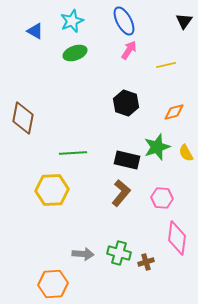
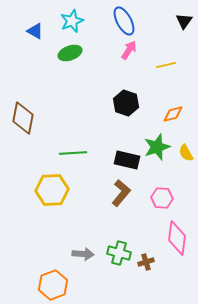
green ellipse: moved 5 px left
orange diamond: moved 1 px left, 2 px down
orange hexagon: moved 1 px down; rotated 16 degrees counterclockwise
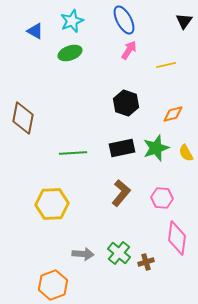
blue ellipse: moved 1 px up
green star: moved 1 px left, 1 px down
black rectangle: moved 5 px left, 12 px up; rotated 25 degrees counterclockwise
yellow hexagon: moved 14 px down
green cross: rotated 25 degrees clockwise
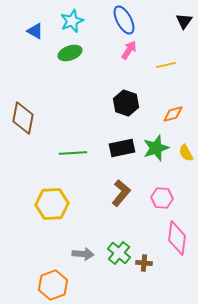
brown cross: moved 2 px left, 1 px down; rotated 21 degrees clockwise
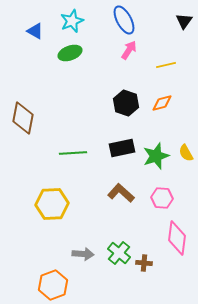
orange diamond: moved 11 px left, 11 px up
green star: moved 8 px down
brown L-shape: rotated 88 degrees counterclockwise
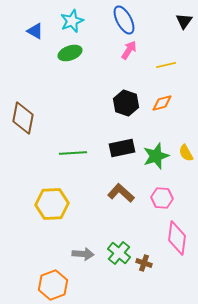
brown cross: rotated 14 degrees clockwise
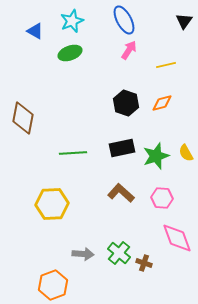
pink diamond: rotated 28 degrees counterclockwise
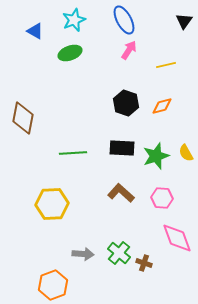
cyan star: moved 2 px right, 1 px up
orange diamond: moved 3 px down
black rectangle: rotated 15 degrees clockwise
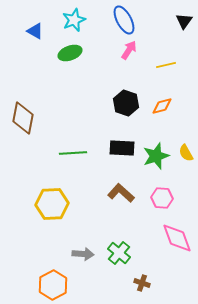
brown cross: moved 2 px left, 20 px down
orange hexagon: rotated 8 degrees counterclockwise
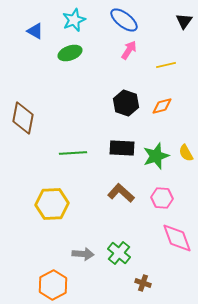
blue ellipse: rotated 24 degrees counterclockwise
brown cross: moved 1 px right
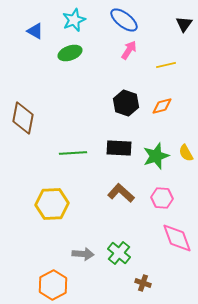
black triangle: moved 3 px down
black rectangle: moved 3 px left
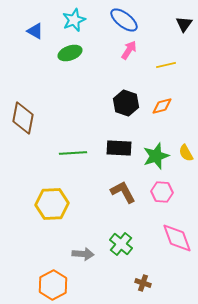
brown L-shape: moved 2 px right, 1 px up; rotated 20 degrees clockwise
pink hexagon: moved 6 px up
green cross: moved 2 px right, 9 px up
